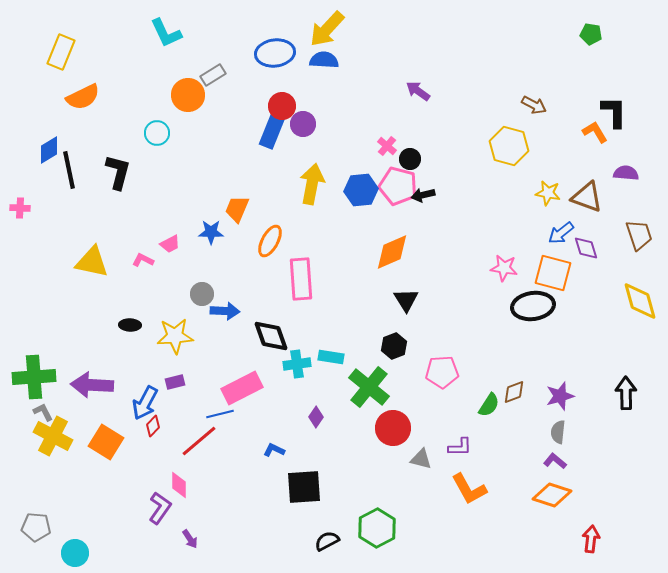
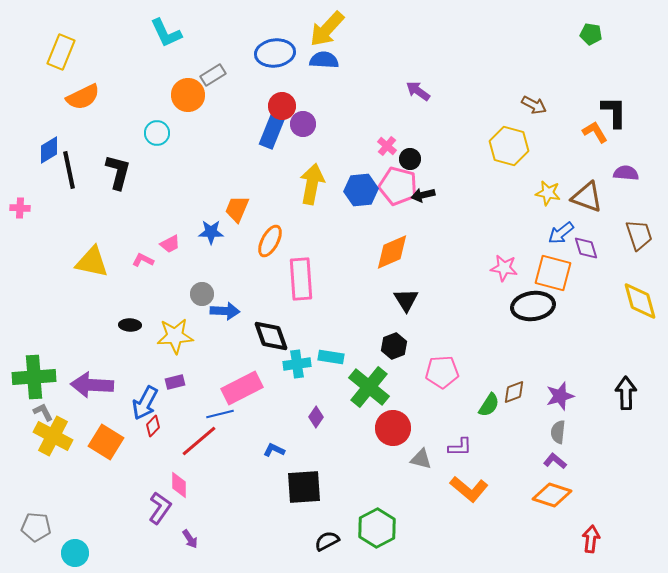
orange L-shape at (469, 489): rotated 21 degrees counterclockwise
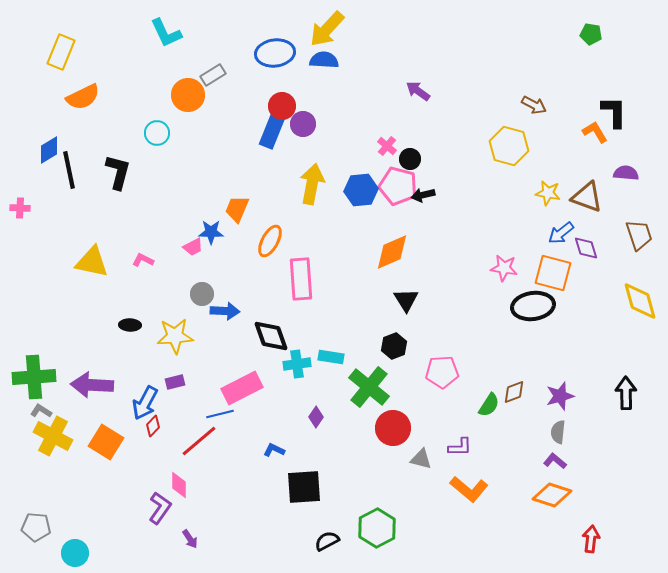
pink trapezoid at (170, 244): moved 23 px right, 3 px down
gray L-shape at (43, 412): moved 2 px left, 1 px up; rotated 30 degrees counterclockwise
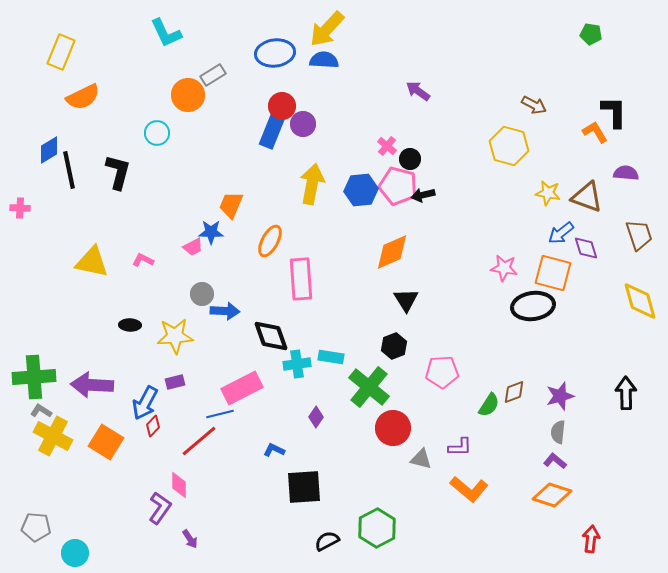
orange trapezoid at (237, 209): moved 6 px left, 4 px up
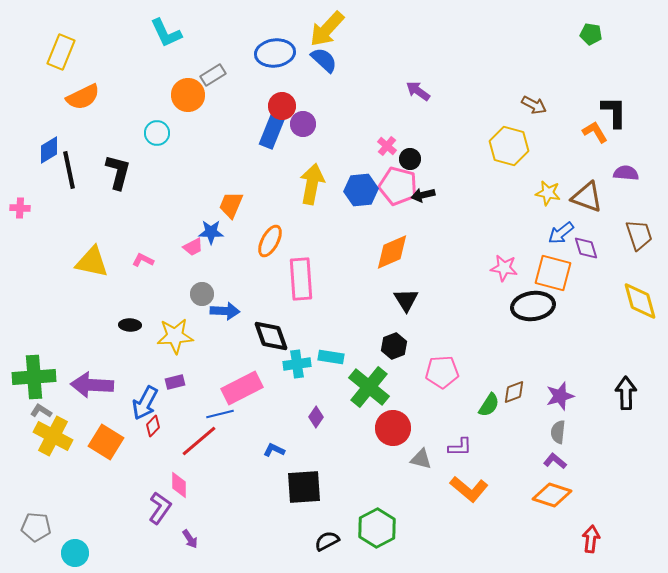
blue semicircle at (324, 60): rotated 40 degrees clockwise
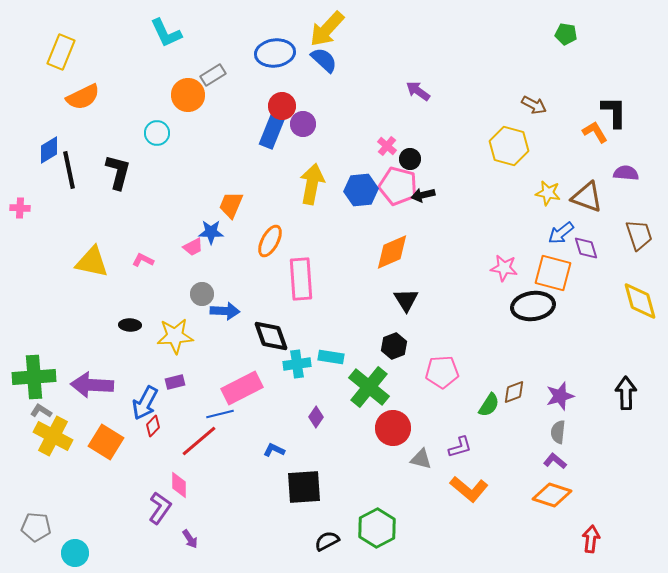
green pentagon at (591, 34): moved 25 px left
purple L-shape at (460, 447): rotated 15 degrees counterclockwise
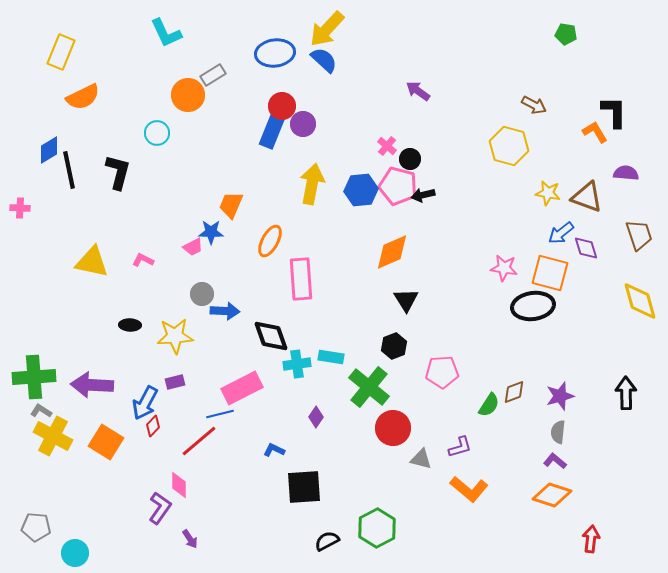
orange square at (553, 273): moved 3 px left
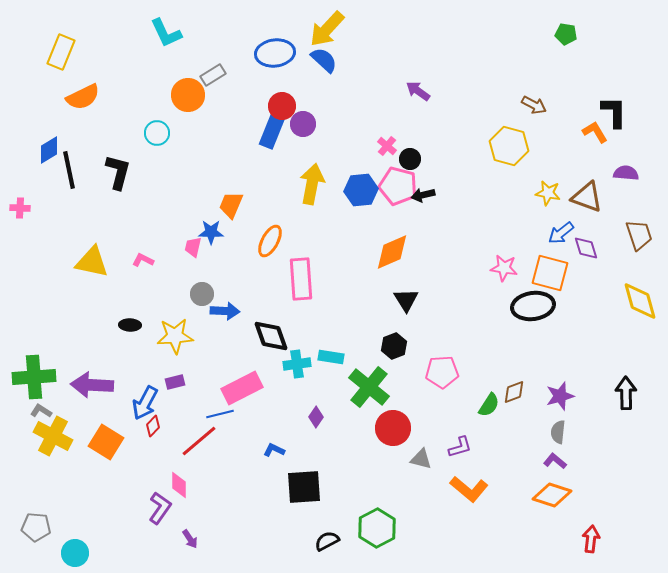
pink trapezoid at (193, 247): rotated 130 degrees clockwise
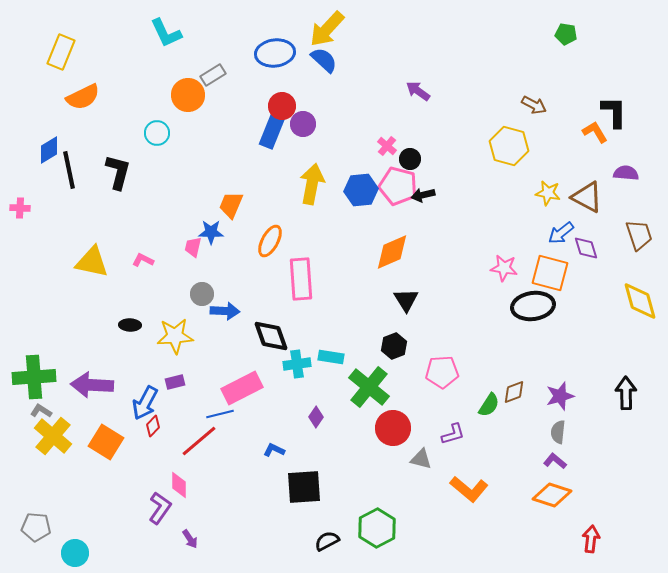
brown triangle at (587, 197): rotated 8 degrees clockwise
yellow cross at (53, 436): rotated 12 degrees clockwise
purple L-shape at (460, 447): moved 7 px left, 13 px up
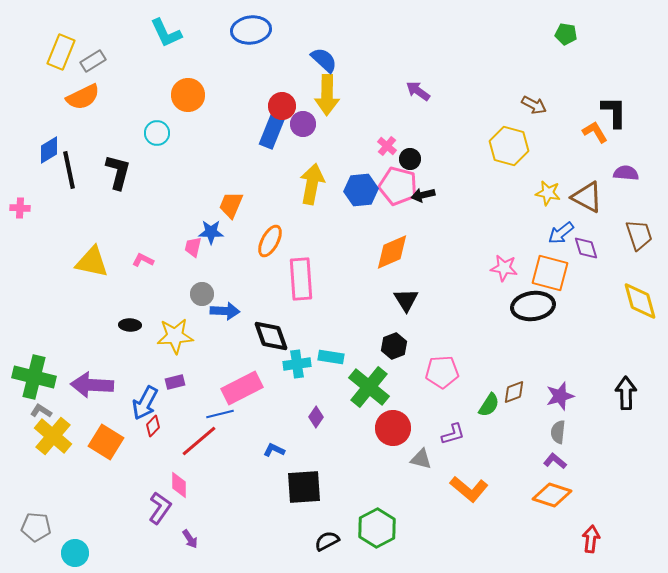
yellow arrow at (327, 29): moved 66 px down; rotated 42 degrees counterclockwise
blue ellipse at (275, 53): moved 24 px left, 23 px up
gray rectangle at (213, 75): moved 120 px left, 14 px up
green cross at (34, 377): rotated 18 degrees clockwise
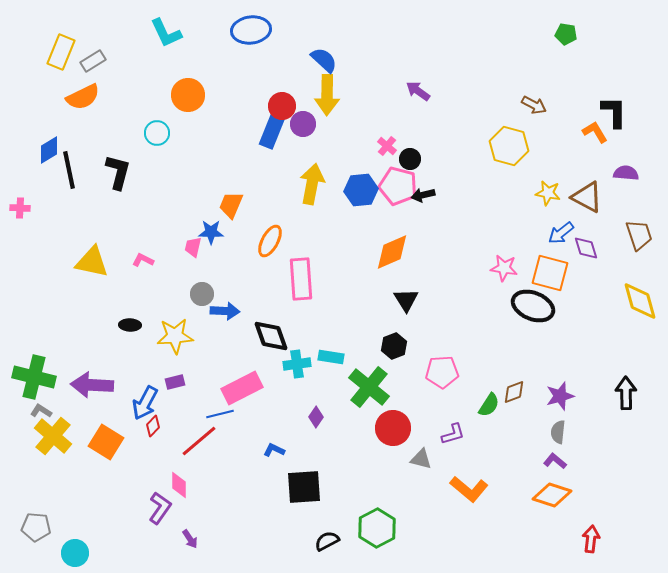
black ellipse at (533, 306): rotated 30 degrees clockwise
